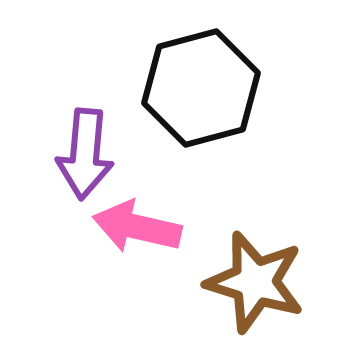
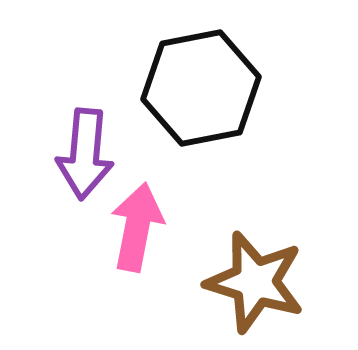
black hexagon: rotated 4 degrees clockwise
pink arrow: rotated 88 degrees clockwise
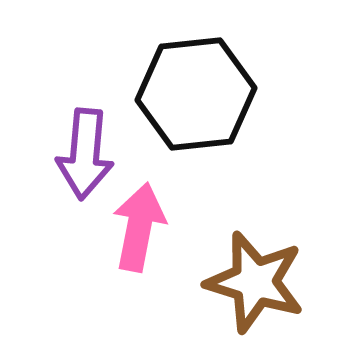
black hexagon: moved 5 px left, 6 px down; rotated 5 degrees clockwise
pink arrow: moved 2 px right
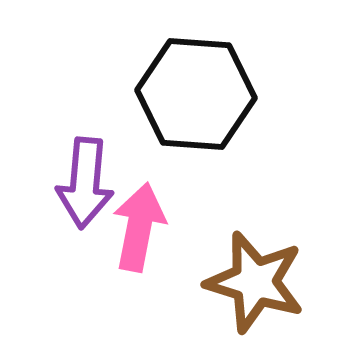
black hexagon: rotated 10 degrees clockwise
purple arrow: moved 29 px down
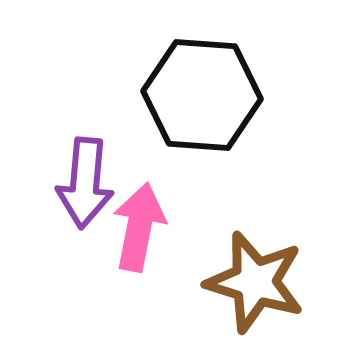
black hexagon: moved 6 px right, 1 px down
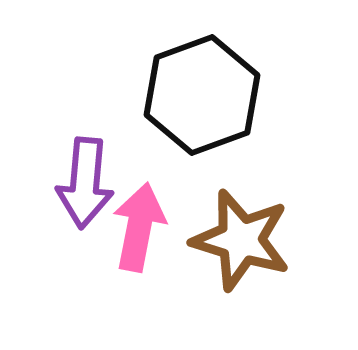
black hexagon: rotated 24 degrees counterclockwise
brown star: moved 14 px left, 42 px up
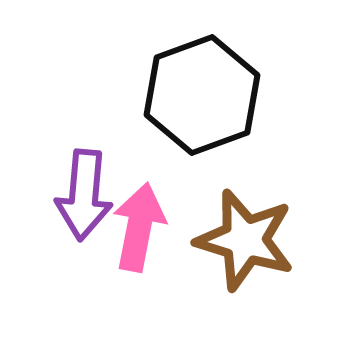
purple arrow: moved 1 px left, 12 px down
brown star: moved 4 px right
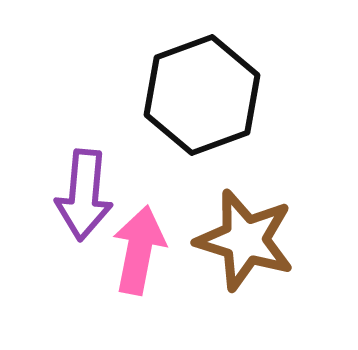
pink arrow: moved 23 px down
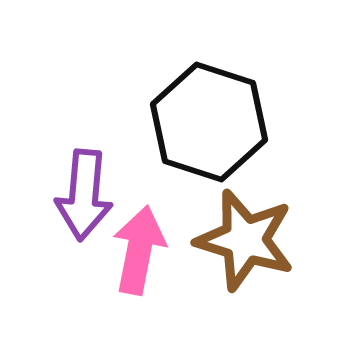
black hexagon: moved 7 px right, 27 px down; rotated 22 degrees counterclockwise
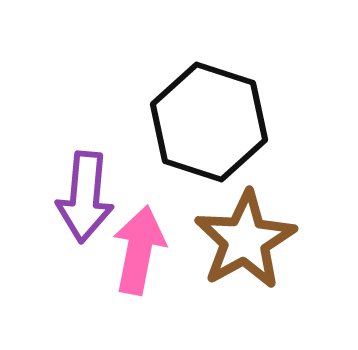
purple arrow: moved 1 px right, 2 px down
brown star: rotated 26 degrees clockwise
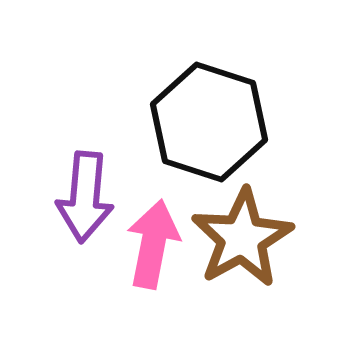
brown star: moved 3 px left, 2 px up
pink arrow: moved 14 px right, 6 px up
